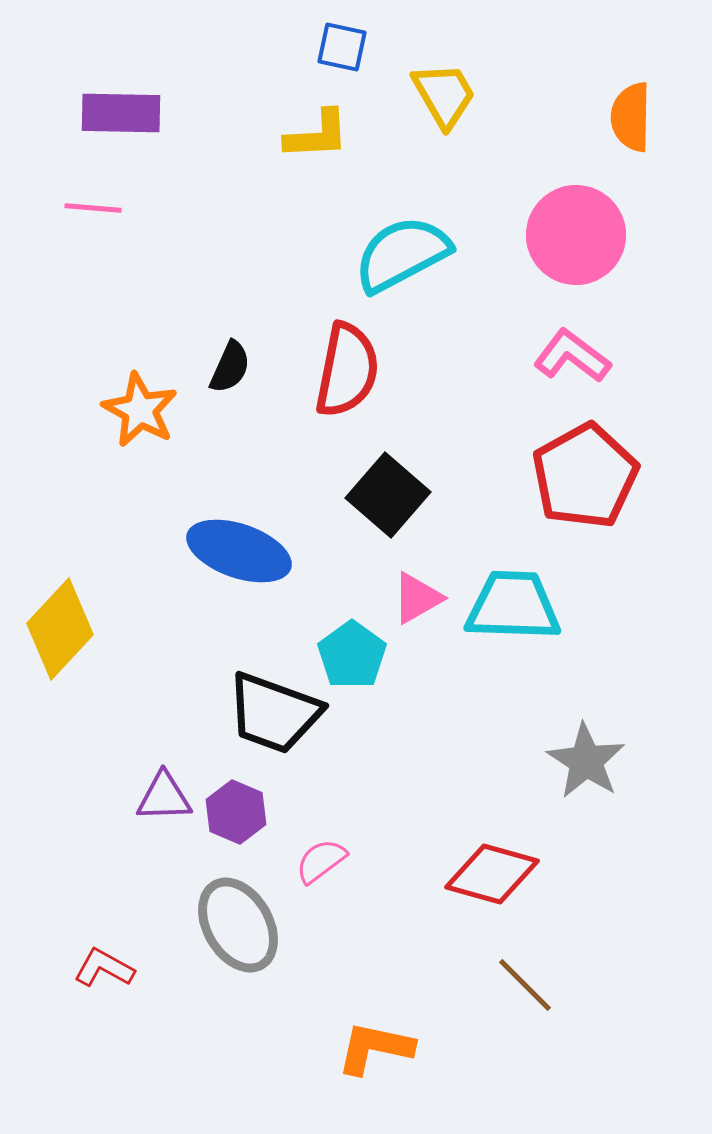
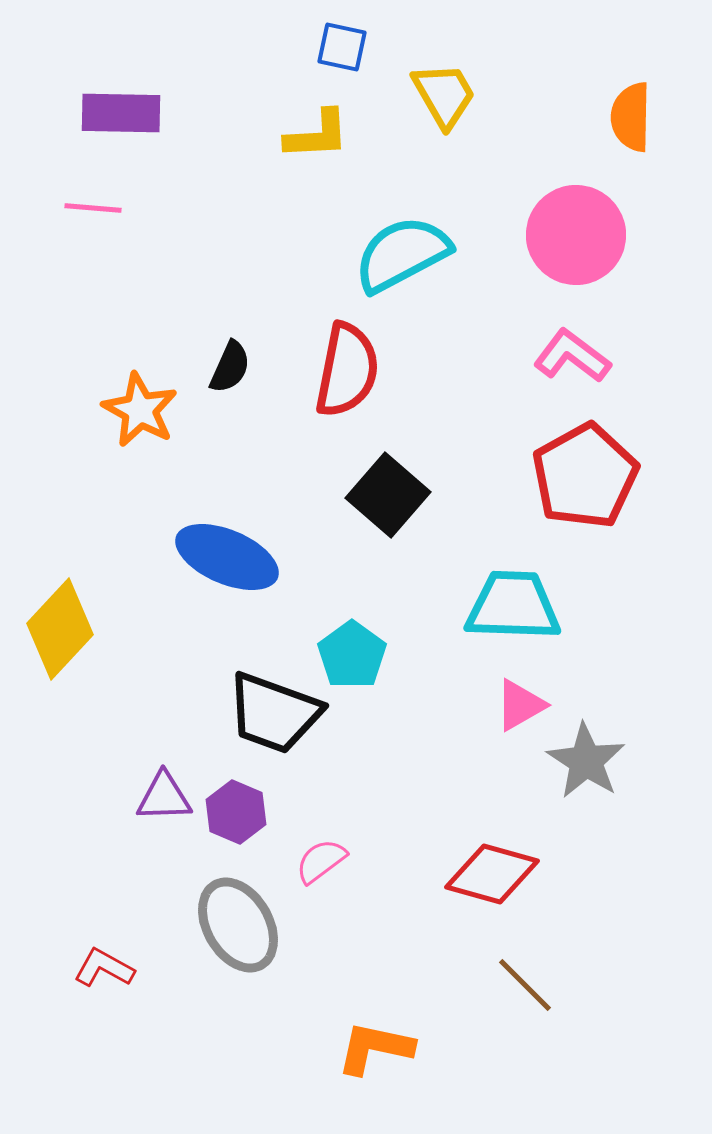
blue ellipse: moved 12 px left, 6 px down; rotated 4 degrees clockwise
pink triangle: moved 103 px right, 107 px down
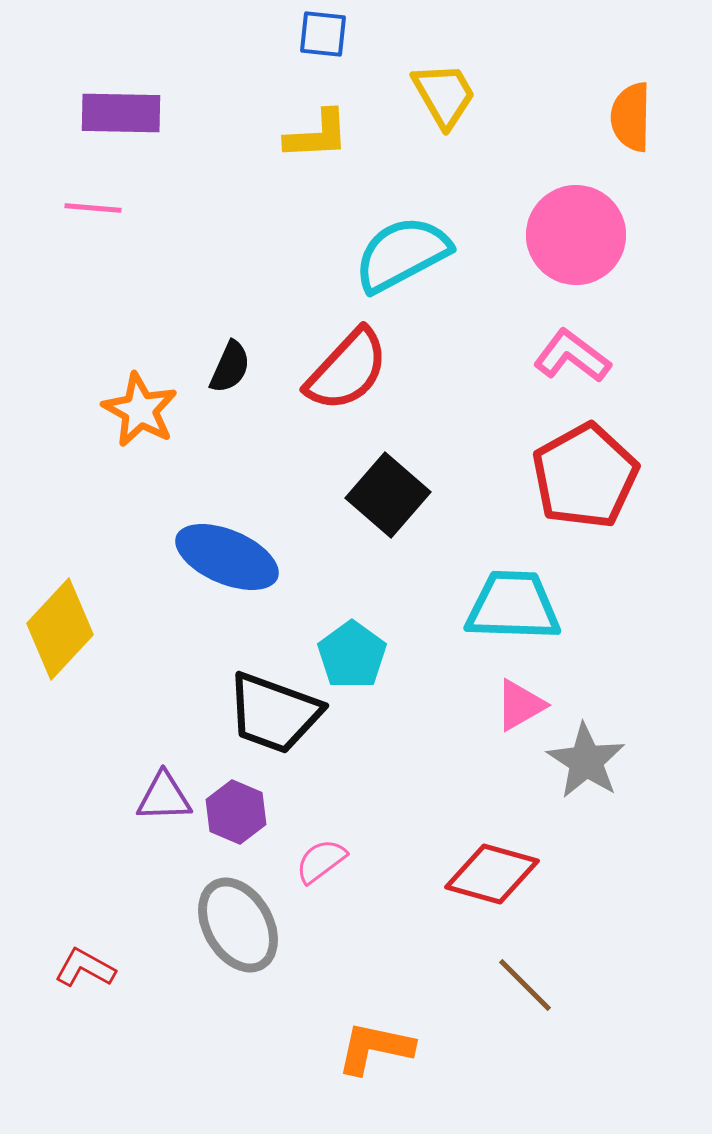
blue square: moved 19 px left, 13 px up; rotated 6 degrees counterclockwise
red semicircle: rotated 32 degrees clockwise
red L-shape: moved 19 px left
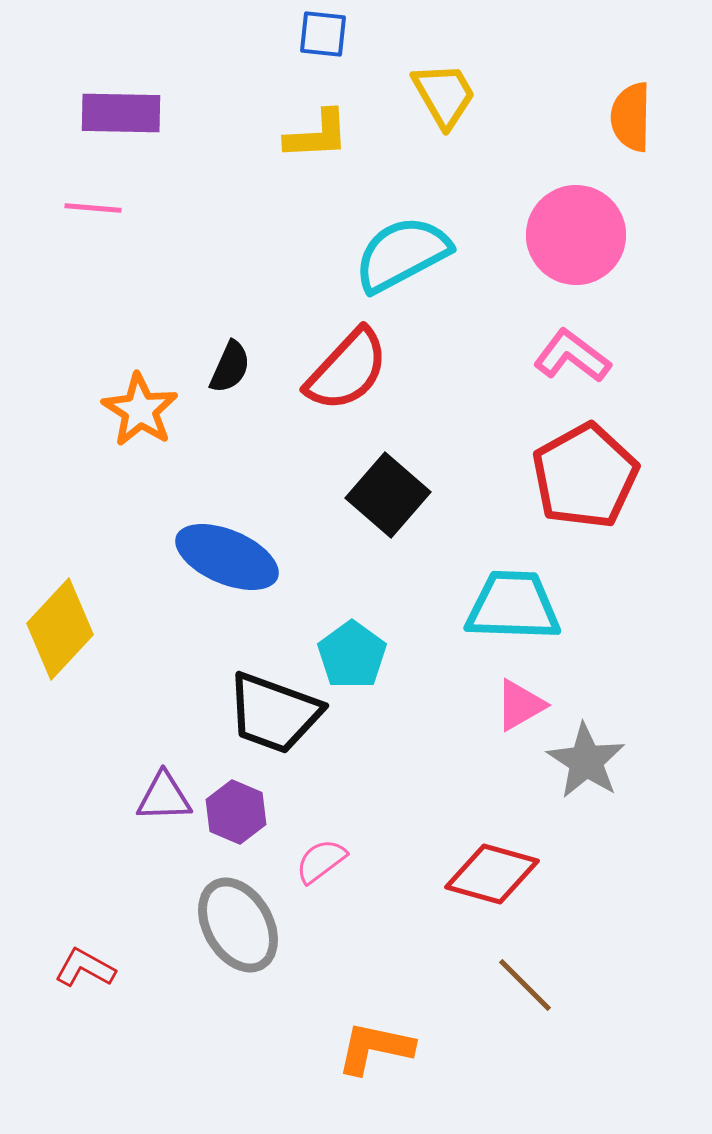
orange star: rotated 4 degrees clockwise
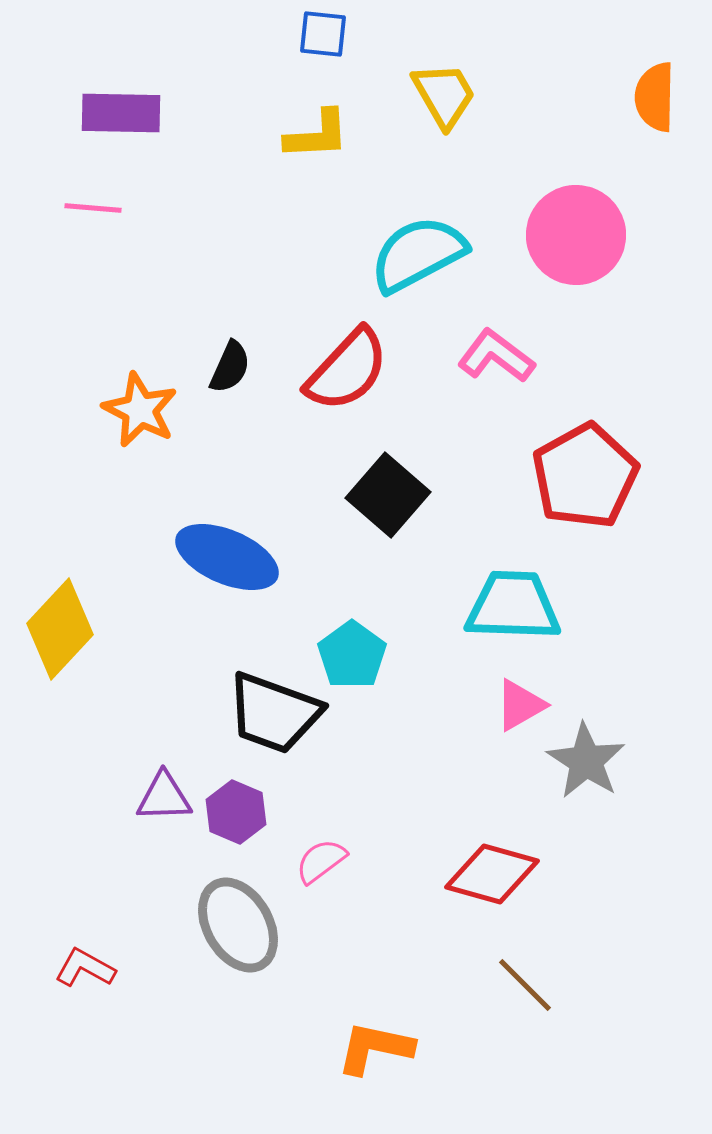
orange semicircle: moved 24 px right, 20 px up
cyan semicircle: moved 16 px right
pink L-shape: moved 76 px left
orange star: rotated 6 degrees counterclockwise
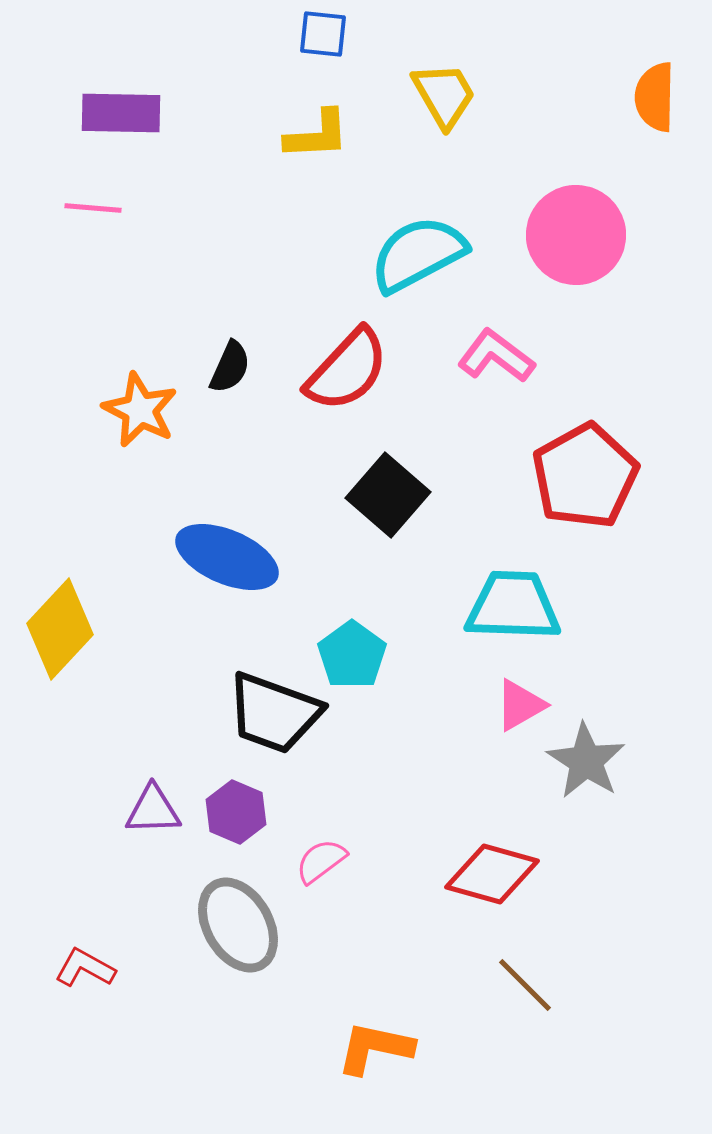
purple triangle: moved 11 px left, 13 px down
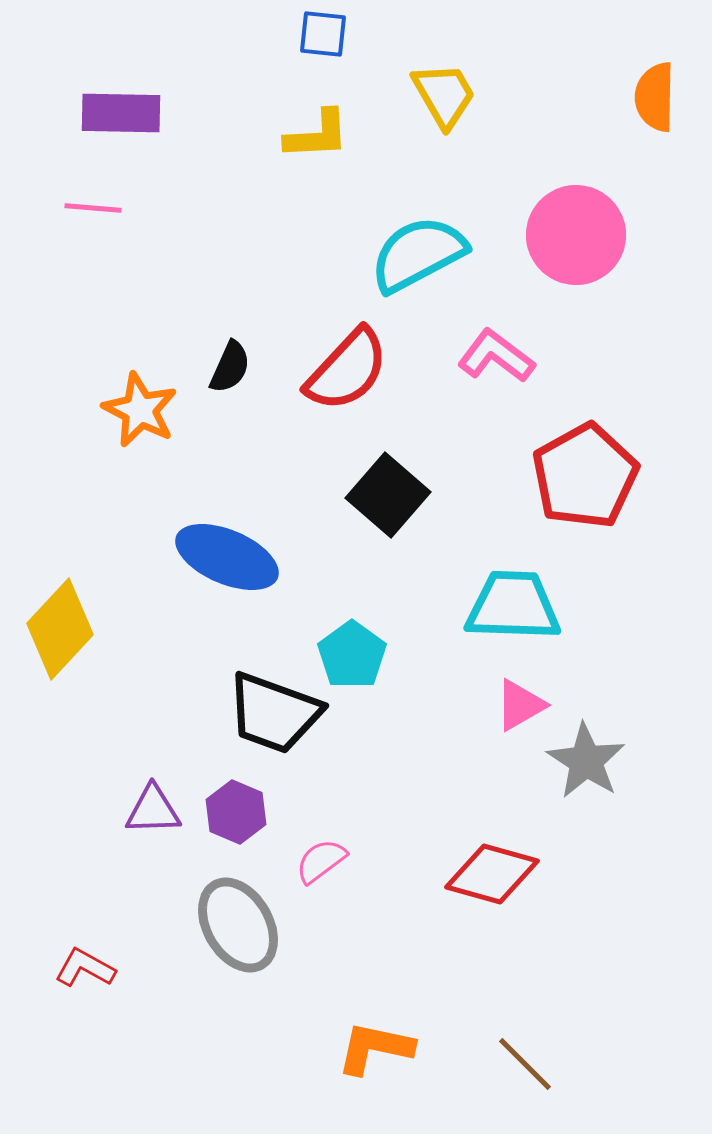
brown line: moved 79 px down
